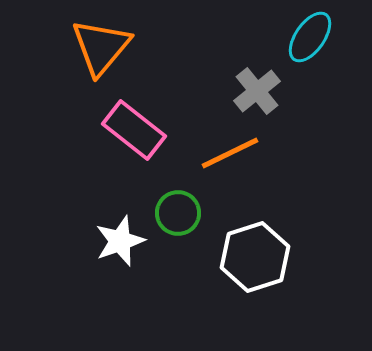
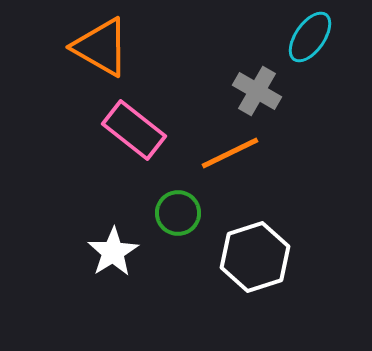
orange triangle: rotated 40 degrees counterclockwise
gray cross: rotated 21 degrees counterclockwise
white star: moved 7 px left, 11 px down; rotated 12 degrees counterclockwise
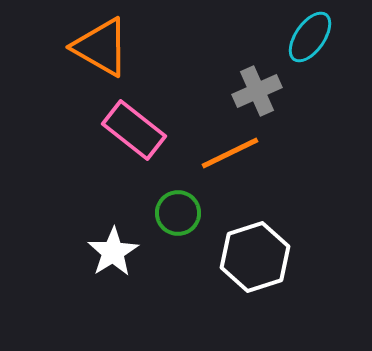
gray cross: rotated 36 degrees clockwise
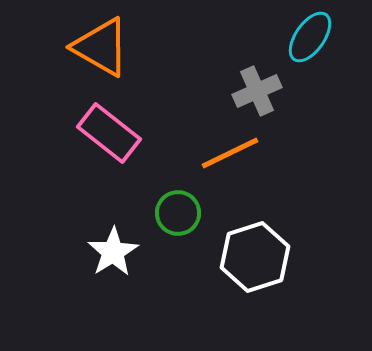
pink rectangle: moved 25 px left, 3 px down
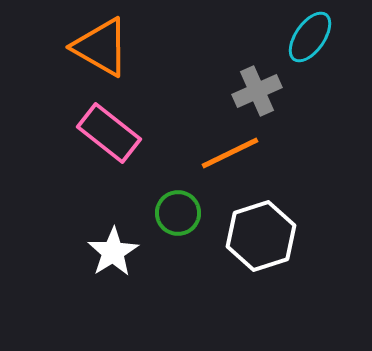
white hexagon: moved 6 px right, 21 px up
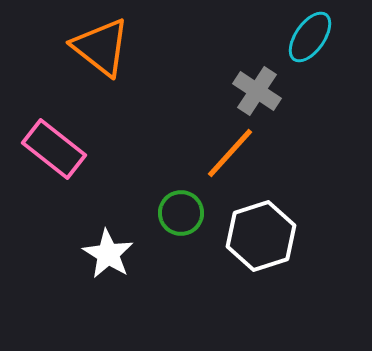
orange triangle: rotated 8 degrees clockwise
gray cross: rotated 33 degrees counterclockwise
pink rectangle: moved 55 px left, 16 px down
orange line: rotated 22 degrees counterclockwise
green circle: moved 3 px right
white star: moved 5 px left, 2 px down; rotated 9 degrees counterclockwise
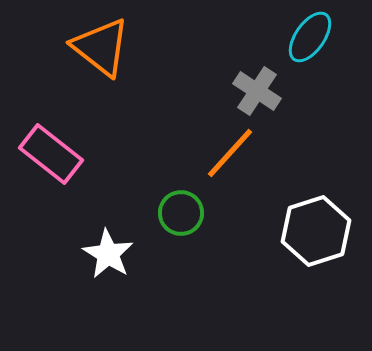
pink rectangle: moved 3 px left, 5 px down
white hexagon: moved 55 px right, 5 px up
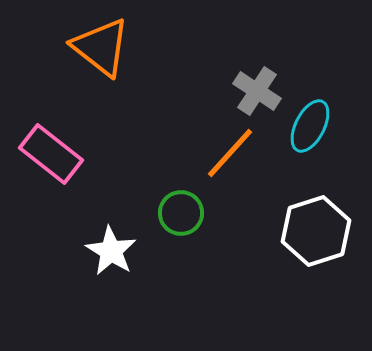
cyan ellipse: moved 89 px down; rotated 8 degrees counterclockwise
white star: moved 3 px right, 3 px up
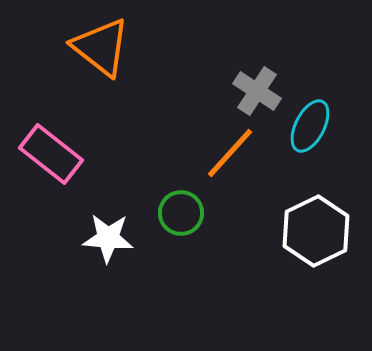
white hexagon: rotated 8 degrees counterclockwise
white star: moved 3 px left, 13 px up; rotated 27 degrees counterclockwise
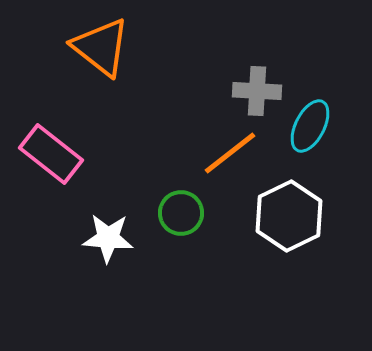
gray cross: rotated 30 degrees counterclockwise
orange line: rotated 10 degrees clockwise
white hexagon: moved 27 px left, 15 px up
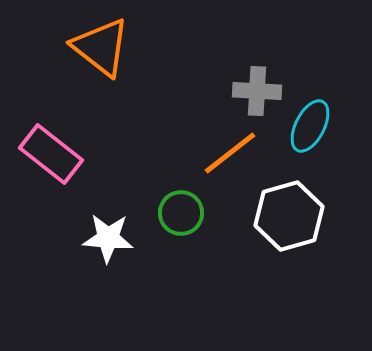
white hexagon: rotated 10 degrees clockwise
